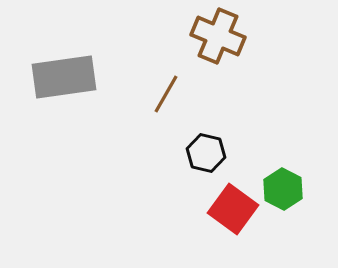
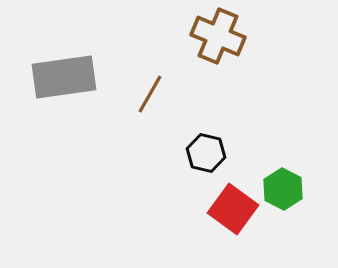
brown line: moved 16 px left
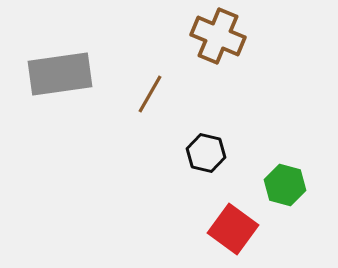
gray rectangle: moved 4 px left, 3 px up
green hexagon: moved 2 px right, 4 px up; rotated 12 degrees counterclockwise
red square: moved 20 px down
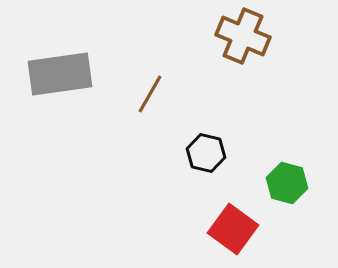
brown cross: moved 25 px right
green hexagon: moved 2 px right, 2 px up
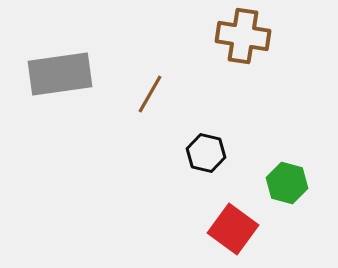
brown cross: rotated 14 degrees counterclockwise
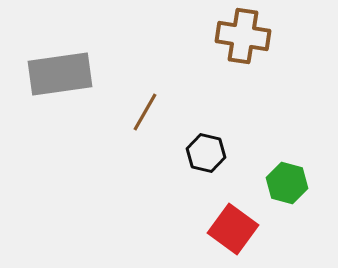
brown line: moved 5 px left, 18 px down
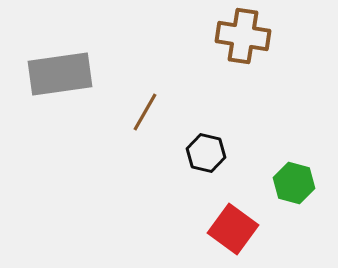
green hexagon: moved 7 px right
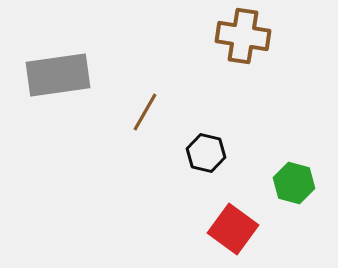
gray rectangle: moved 2 px left, 1 px down
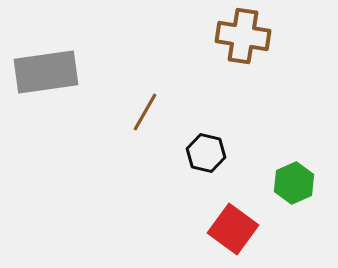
gray rectangle: moved 12 px left, 3 px up
green hexagon: rotated 21 degrees clockwise
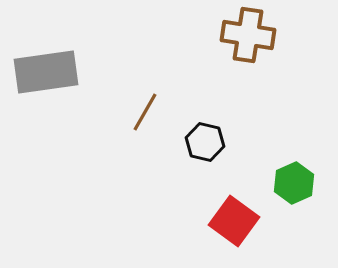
brown cross: moved 5 px right, 1 px up
black hexagon: moved 1 px left, 11 px up
red square: moved 1 px right, 8 px up
